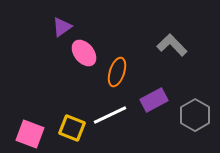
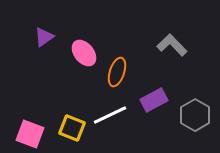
purple triangle: moved 18 px left, 10 px down
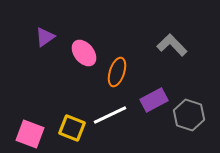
purple triangle: moved 1 px right
gray hexagon: moved 6 px left; rotated 12 degrees counterclockwise
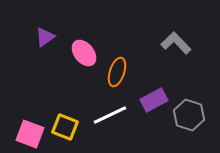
gray L-shape: moved 4 px right, 2 px up
yellow square: moved 7 px left, 1 px up
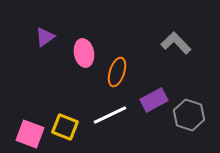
pink ellipse: rotated 28 degrees clockwise
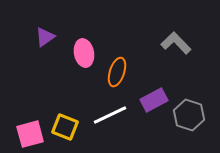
pink square: rotated 36 degrees counterclockwise
